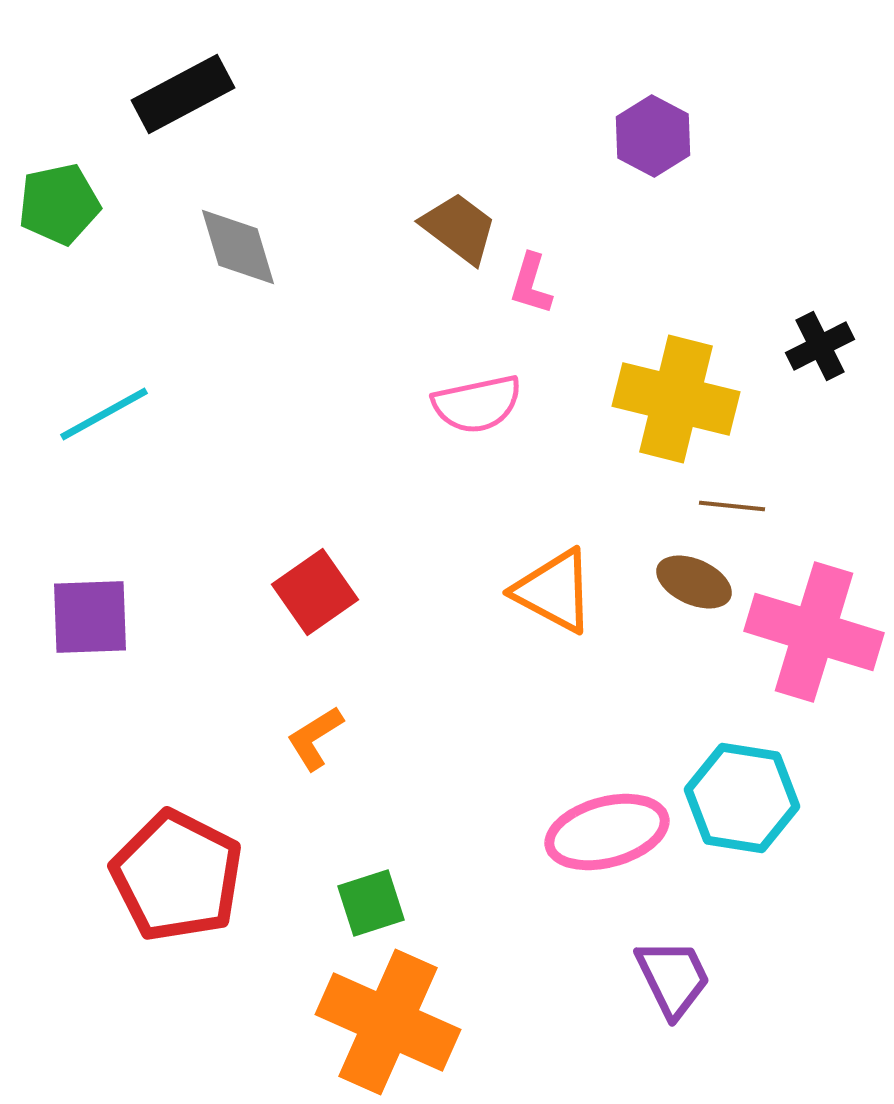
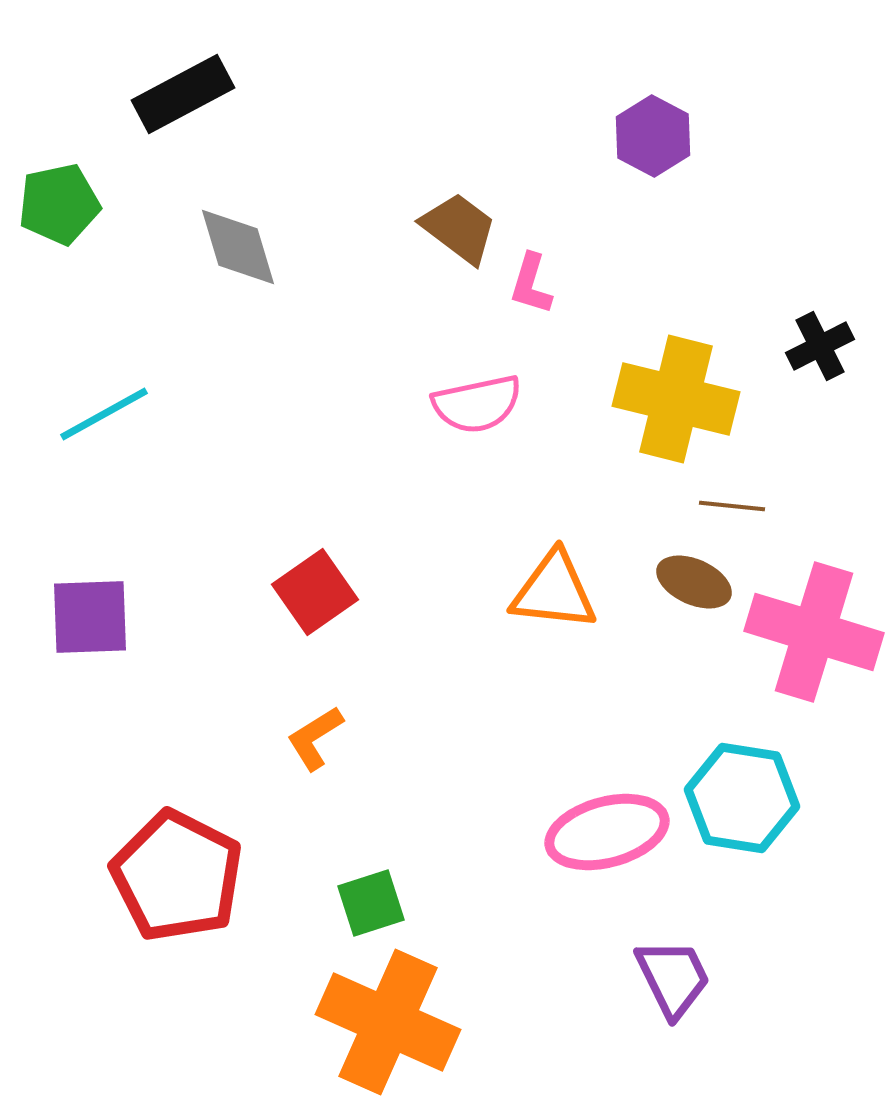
orange triangle: rotated 22 degrees counterclockwise
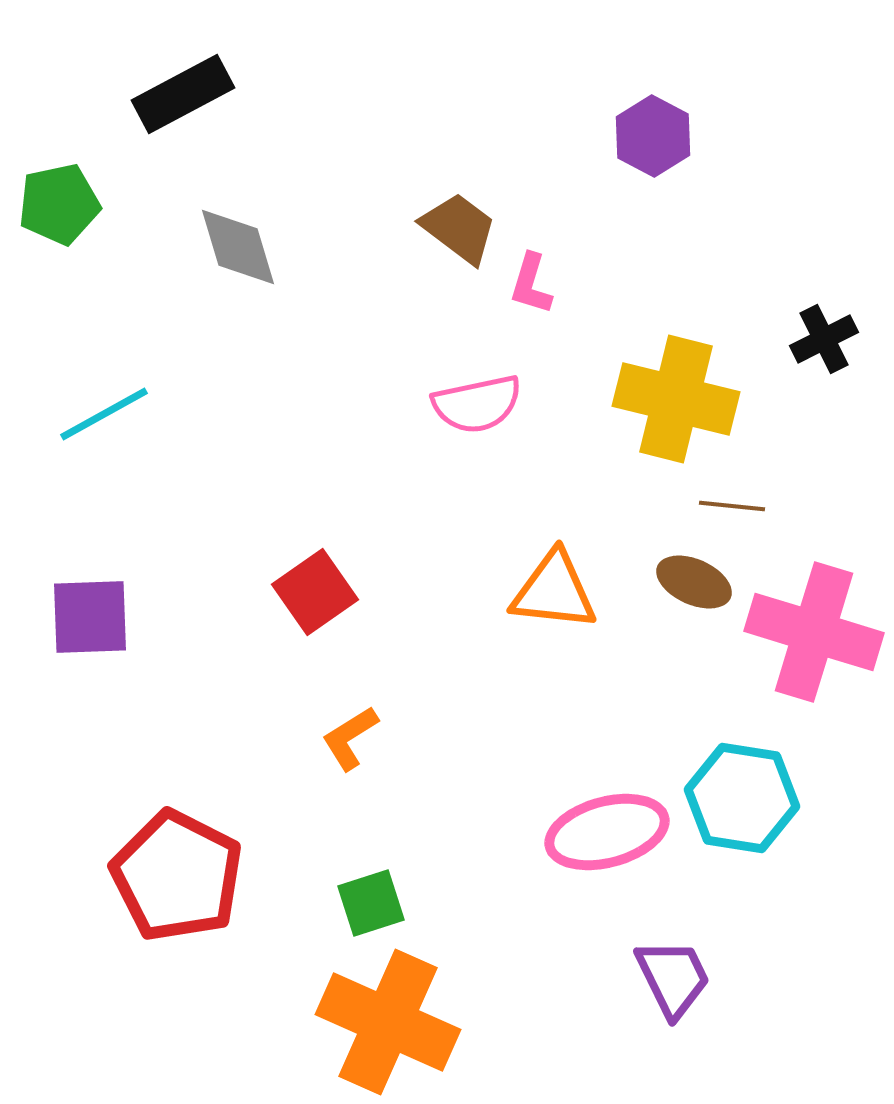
black cross: moved 4 px right, 7 px up
orange L-shape: moved 35 px right
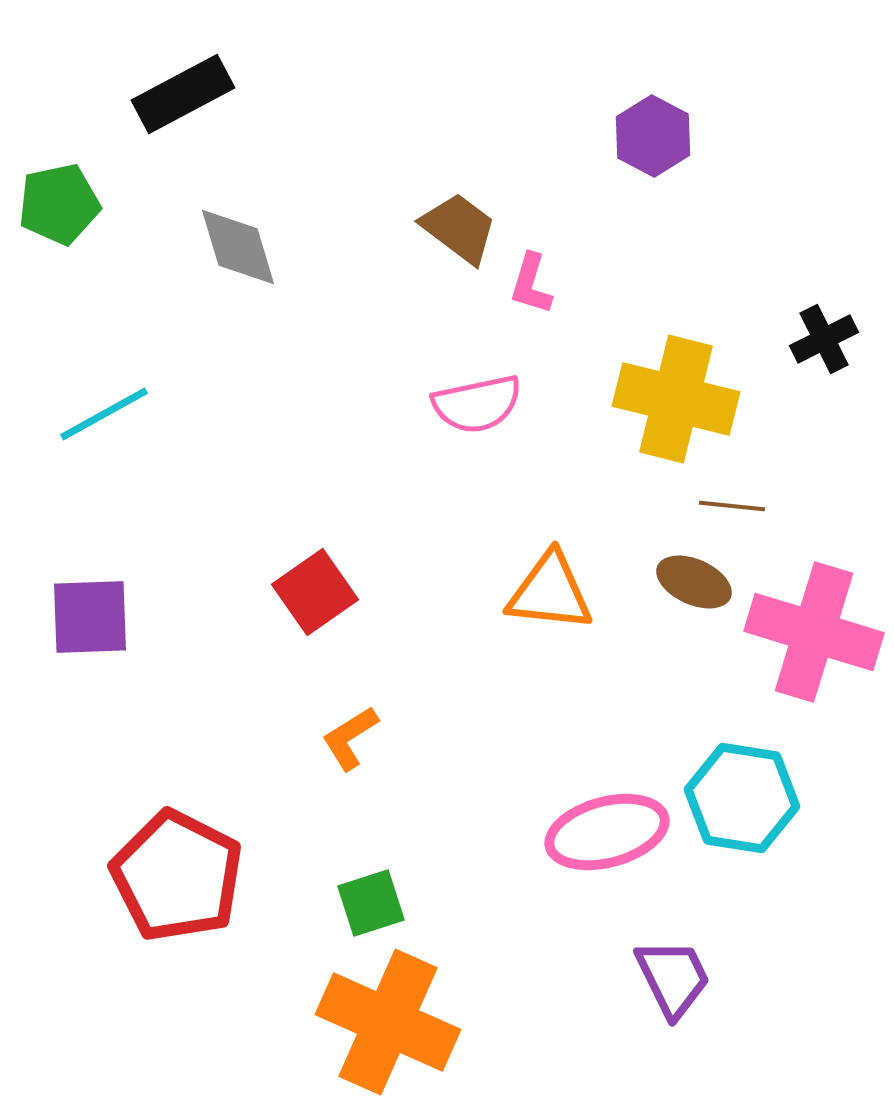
orange triangle: moved 4 px left, 1 px down
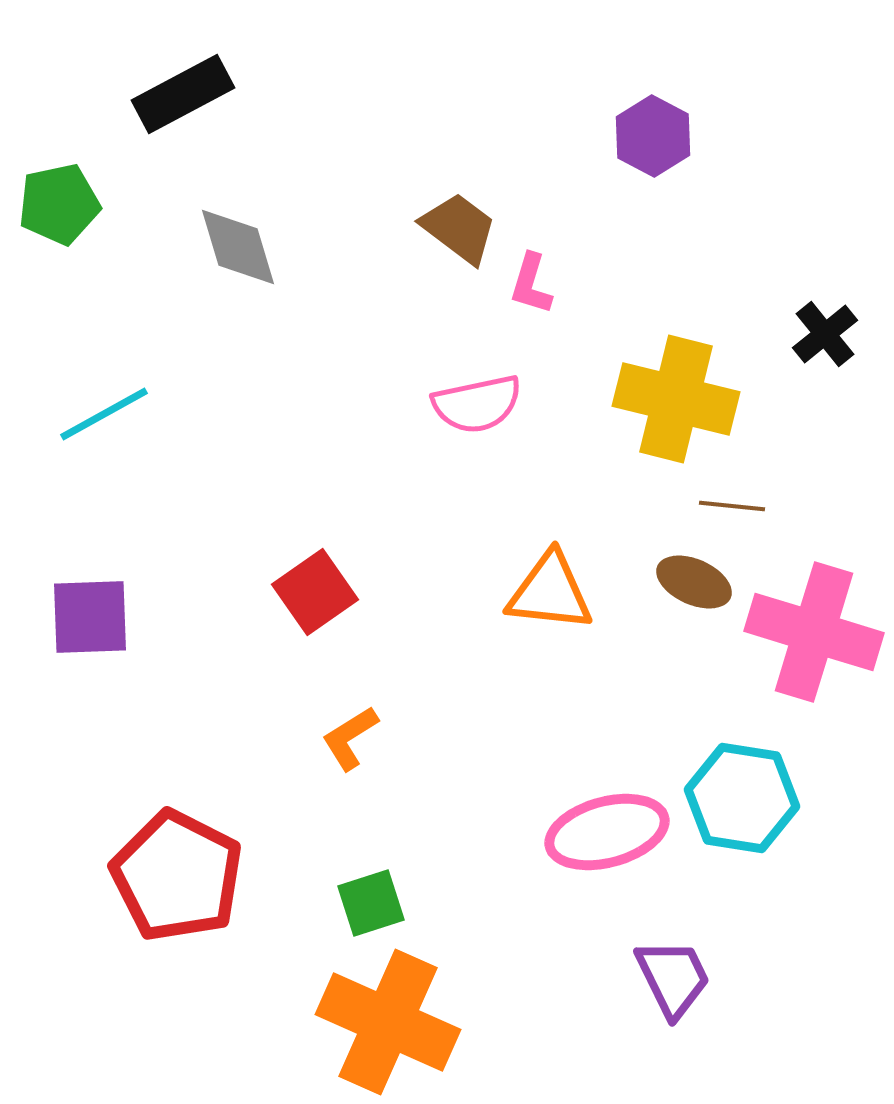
black cross: moved 1 px right, 5 px up; rotated 12 degrees counterclockwise
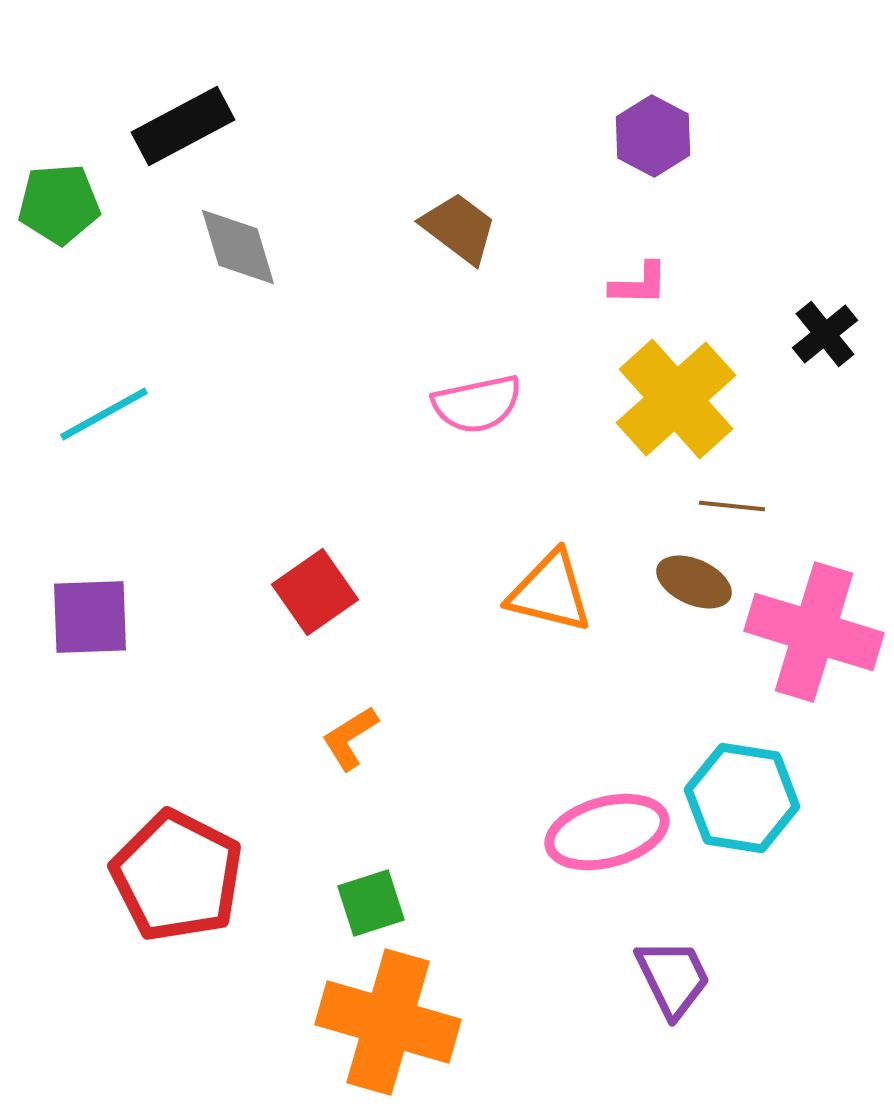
black rectangle: moved 32 px down
green pentagon: rotated 8 degrees clockwise
pink L-shape: moved 108 px right; rotated 106 degrees counterclockwise
yellow cross: rotated 34 degrees clockwise
orange triangle: rotated 8 degrees clockwise
orange cross: rotated 8 degrees counterclockwise
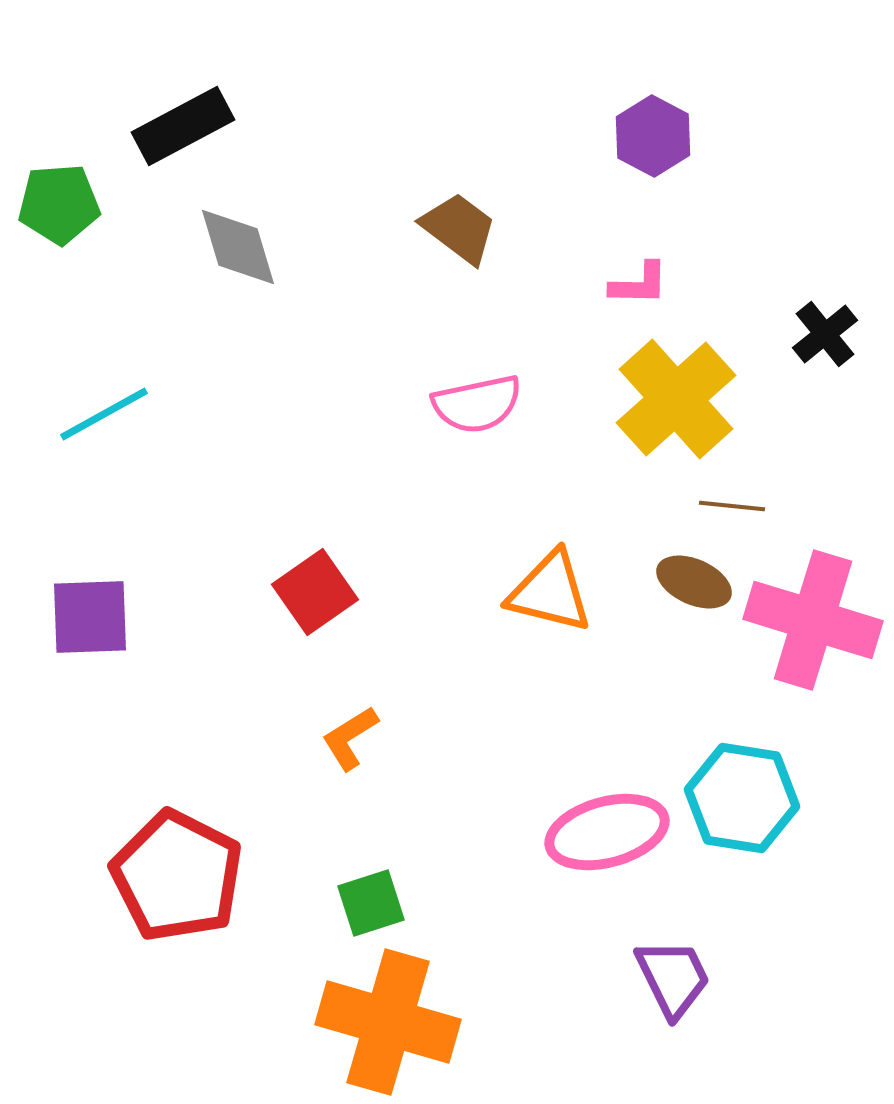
pink cross: moved 1 px left, 12 px up
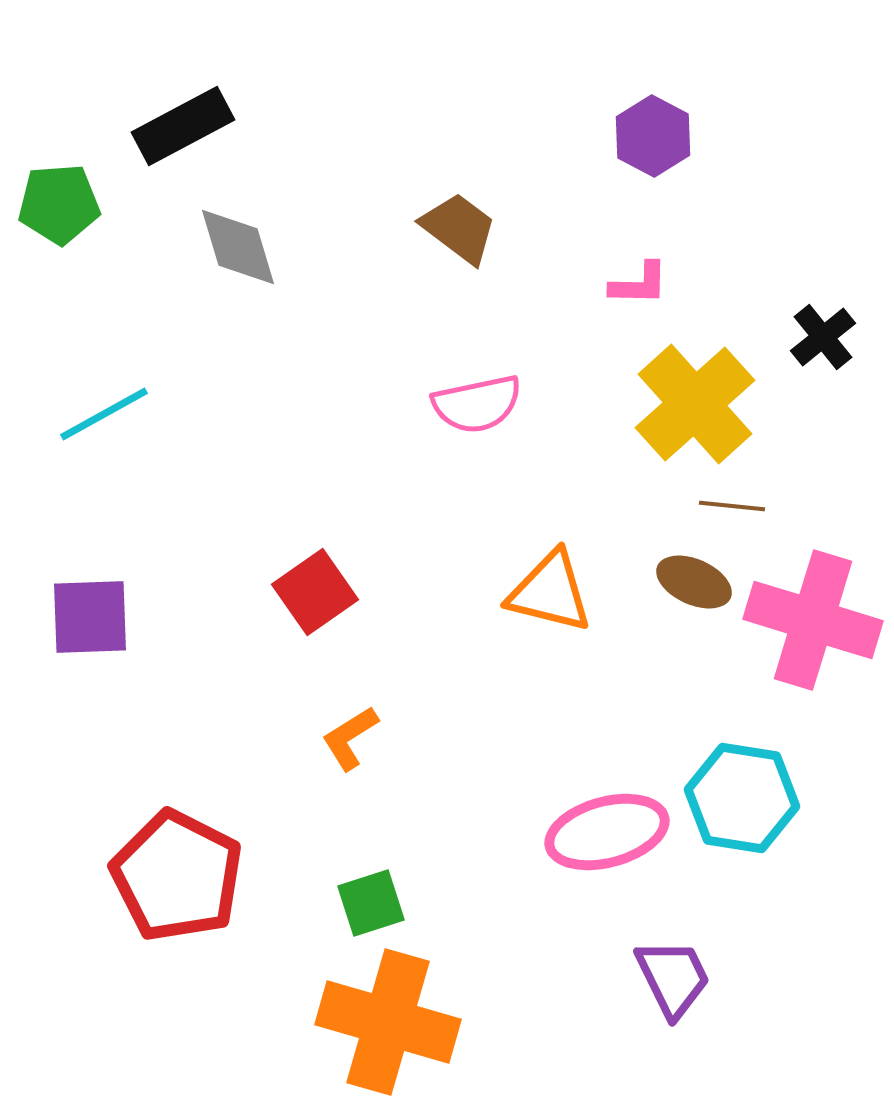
black cross: moved 2 px left, 3 px down
yellow cross: moved 19 px right, 5 px down
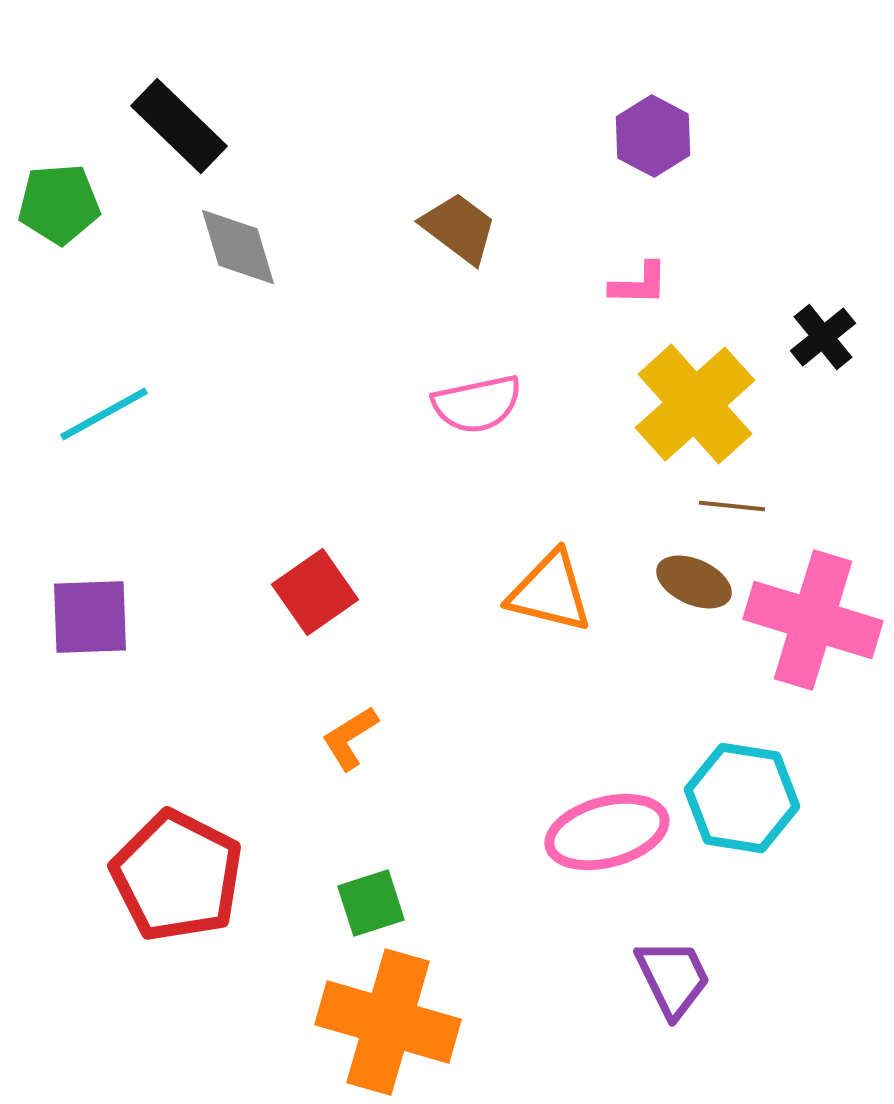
black rectangle: moved 4 px left; rotated 72 degrees clockwise
